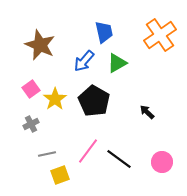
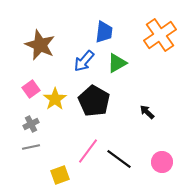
blue trapezoid: rotated 20 degrees clockwise
gray line: moved 16 px left, 7 px up
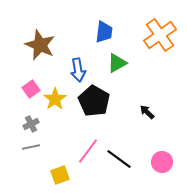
blue arrow: moved 6 px left, 9 px down; rotated 50 degrees counterclockwise
